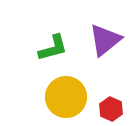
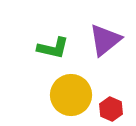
green L-shape: rotated 28 degrees clockwise
yellow circle: moved 5 px right, 2 px up
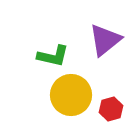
green L-shape: moved 8 px down
red hexagon: rotated 20 degrees clockwise
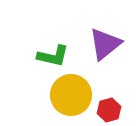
purple triangle: moved 4 px down
red hexagon: moved 2 px left, 1 px down
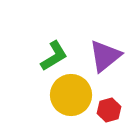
purple triangle: moved 12 px down
green L-shape: moved 1 px right; rotated 44 degrees counterclockwise
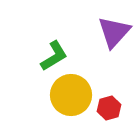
purple triangle: moved 9 px right, 24 px up; rotated 9 degrees counterclockwise
red hexagon: moved 2 px up
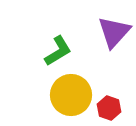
green L-shape: moved 4 px right, 5 px up
red hexagon: rotated 25 degrees counterclockwise
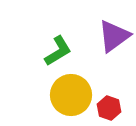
purple triangle: moved 4 px down; rotated 12 degrees clockwise
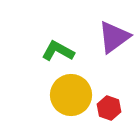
purple triangle: moved 1 px down
green L-shape: rotated 120 degrees counterclockwise
